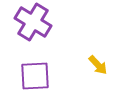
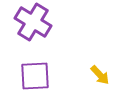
yellow arrow: moved 2 px right, 10 px down
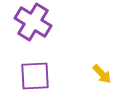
yellow arrow: moved 2 px right, 1 px up
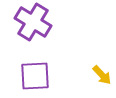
yellow arrow: moved 1 px down
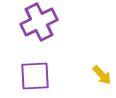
purple cross: moved 6 px right; rotated 33 degrees clockwise
